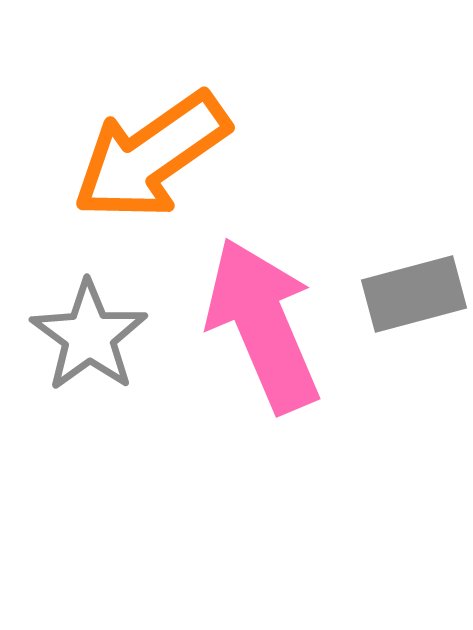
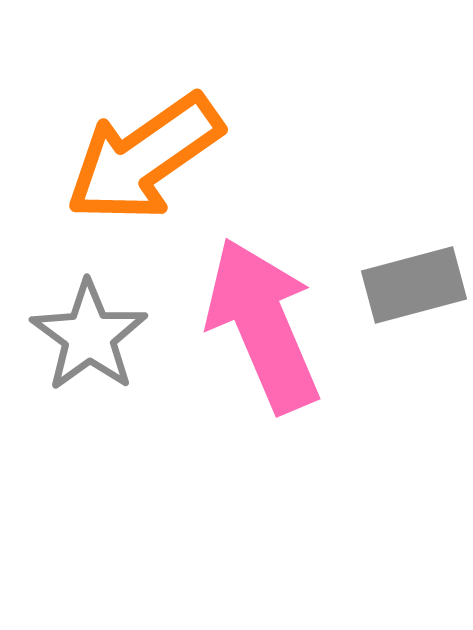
orange arrow: moved 7 px left, 2 px down
gray rectangle: moved 9 px up
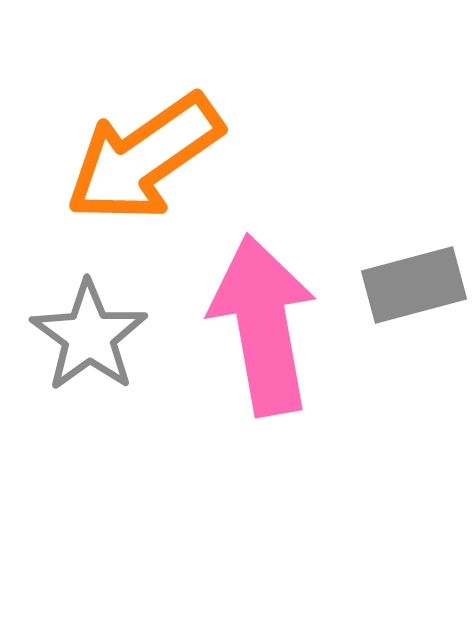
pink arrow: rotated 13 degrees clockwise
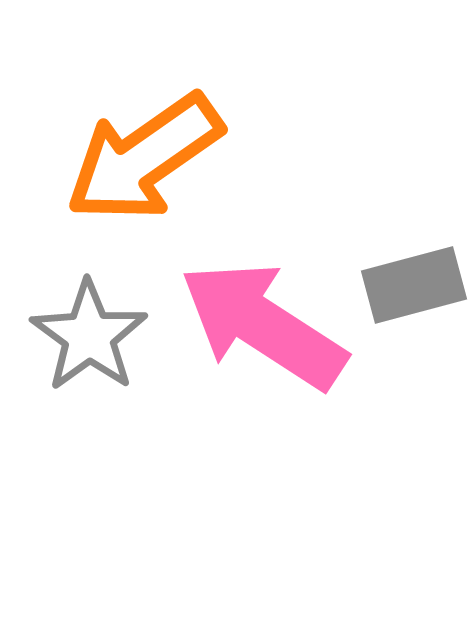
pink arrow: rotated 47 degrees counterclockwise
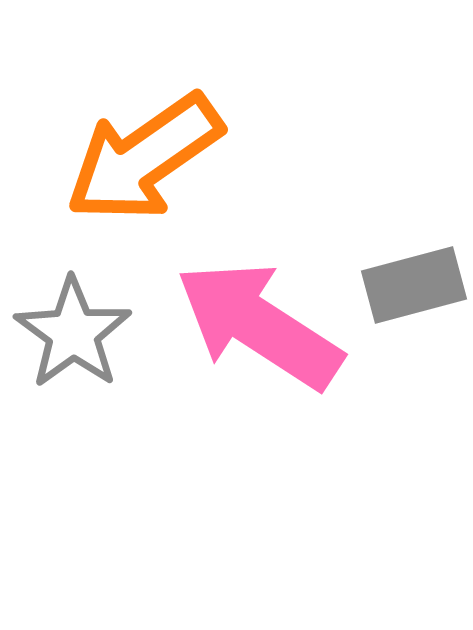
pink arrow: moved 4 px left
gray star: moved 16 px left, 3 px up
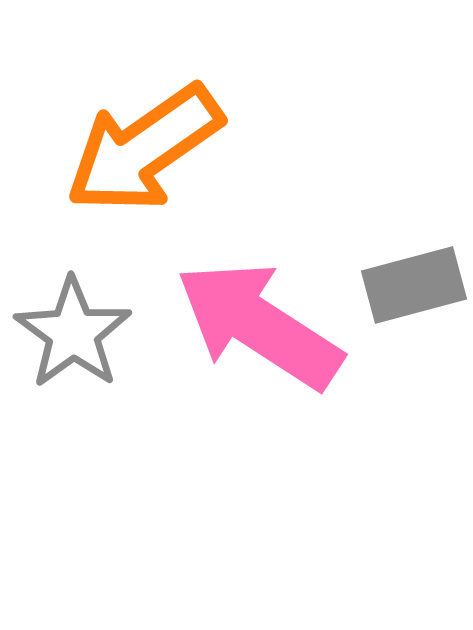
orange arrow: moved 9 px up
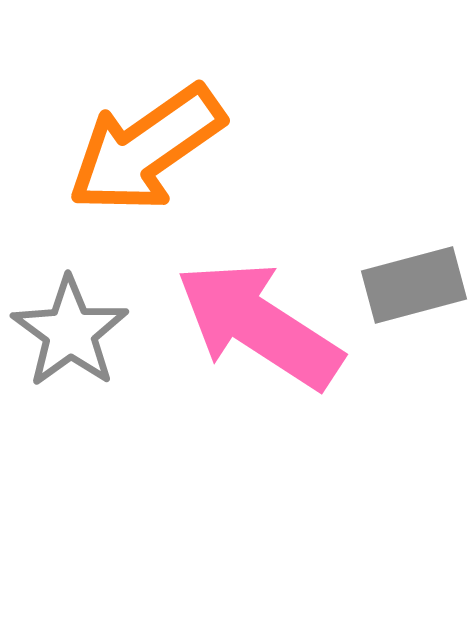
orange arrow: moved 2 px right
gray star: moved 3 px left, 1 px up
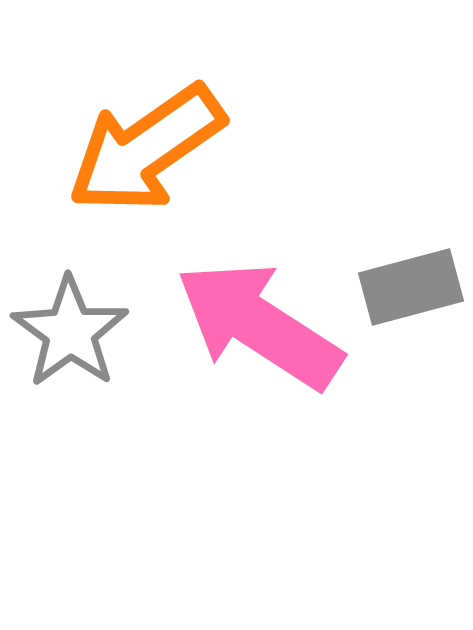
gray rectangle: moved 3 px left, 2 px down
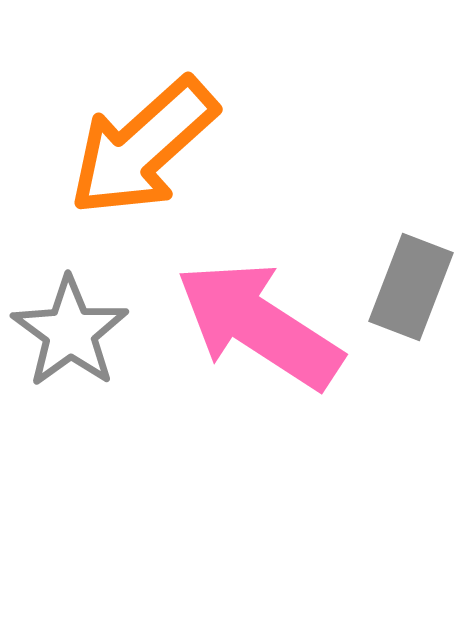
orange arrow: moved 3 px left, 2 px up; rotated 7 degrees counterclockwise
gray rectangle: rotated 54 degrees counterclockwise
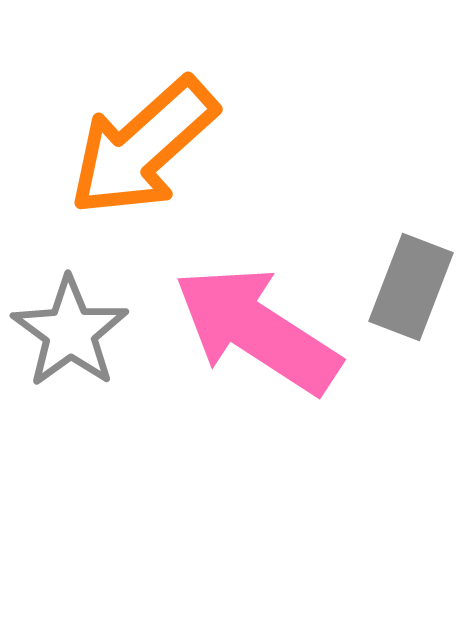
pink arrow: moved 2 px left, 5 px down
